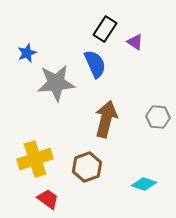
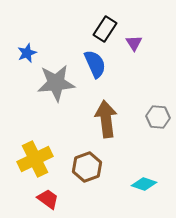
purple triangle: moved 1 px left, 1 px down; rotated 24 degrees clockwise
brown arrow: rotated 21 degrees counterclockwise
yellow cross: rotated 8 degrees counterclockwise
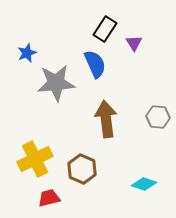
brown hexagon: moved 5 px left, 2 px down; rotated 16 degrees counterclockwise
red trapezoid: moved 1 px right, 1 px up; rotated 50 degrees counterclockwise
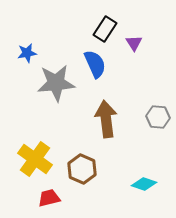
blue star: rotated 12 degrees clockwise
yellow cross: rotated 28 degrees counterclockwise
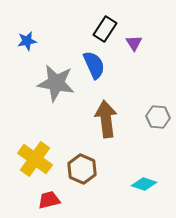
blue star: moved 12 px up
blue semicircle: moved 1 px left, 1 px down
gray star: rotated 15 degrees clockwise
red trapezoid: moved 2 px down
